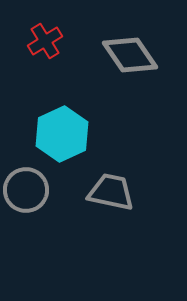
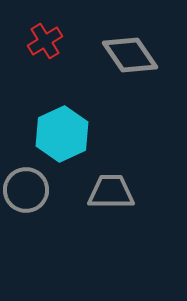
gray trapezoid: rotated 12 degrees counterclockwise
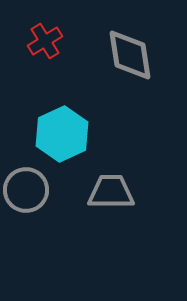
gray diamond: rotated 26 degrees clockwise
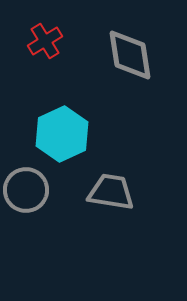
gray trapezoid: rotated 9 degrees clockwise
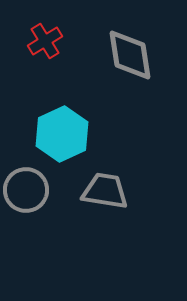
gray trapezoid: moved 6 px left, 1 px up
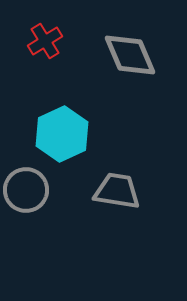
gray diamond: rotated 14 degrees counterclockwise
gray trapezoid: moved 12 px right
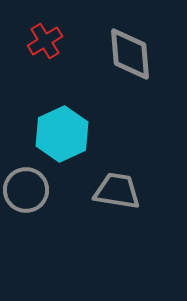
gray diamond: moved 1 px up; rotated 18 degrees clockwise
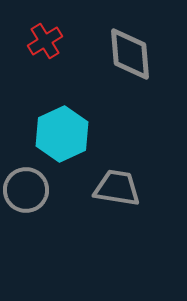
gray trapezoid: moved 3 px up
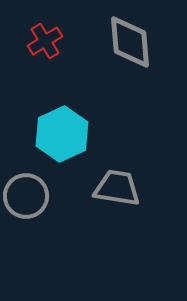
gray diamond: moved 12 px up
gray circle: moved 6 px down
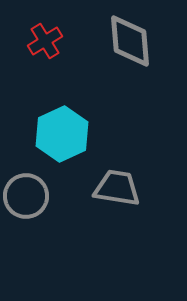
gray diamond: moved 1 px up
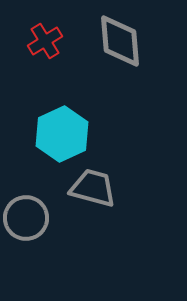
gray diamond: moved 10 px left
gray trapezoid: moved 24 px left; rotated 6 degrees clockwise
gray circle: moved 22 px down
